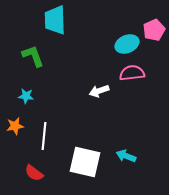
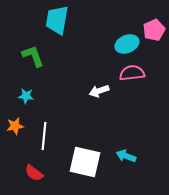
cyan trapezoid: moved 2 px right; rotated 12 degrees clockwise
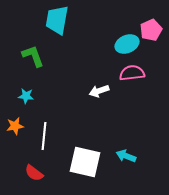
pink pentagon: moved 3 px left
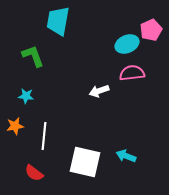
cyan trapezoid: moved 1 px right, 1 px down
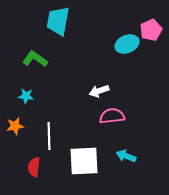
green L-shape: moved 2 px right, 3 px down; rotated 35 degrees counterclockwise
pink semicircle: moved 20 px left, 43 px down
white line: moved 5 px right; rotated 8 degrees counterclockwise
white square: moved 1 px left, 1 px up; rotated 16 degrees counterclockwise
red semicircle: moved 6 px up; rotated 60 degrees clockwise
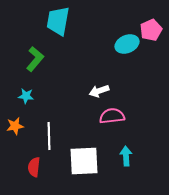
green L-shape: rotated 95 degrees clockwise
cyan arrow: rotated 66 degrees clockwise
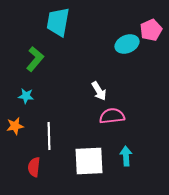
cyan trapezoid: moved 1 px down
white arrow: rotated 102 degrees counterclockwise
white square: moved 5 px right
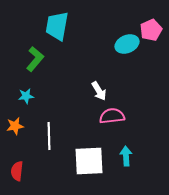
cyan trapezoid: moved 1 px left, 4 px down
cyan star: rotated 14 degrees counterclockwise
red semicircle: moved 17 px left, 4 px down
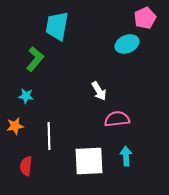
pink pentagon: moved 6 px left, 12 px up
cyan star: rotated 14 degrees clockwise
pink semicircle: moved 5 px right, 3 px down
red semicircle: moved 9 px right, 5 px up
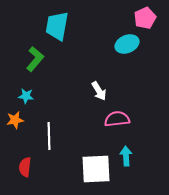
orange star: moved 6 px up
white square: moved 7 px right, 8 px down
red semicircle: moved 1 px left, 1 px down
